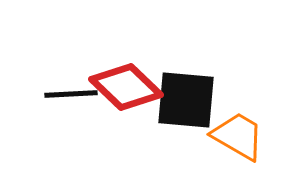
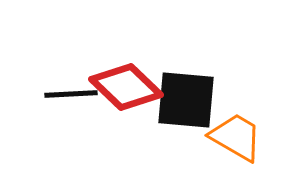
orange trapezoid: moved 2 px left, 1 px down
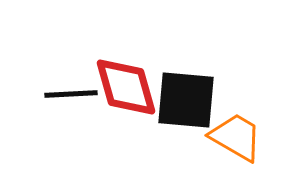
red diamond: rotated 30 degrees clockwise
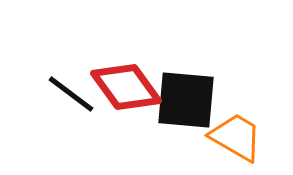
red diamond: rotated 20 degrees counterclockwise
black line: rotated 40 degrees clockwise
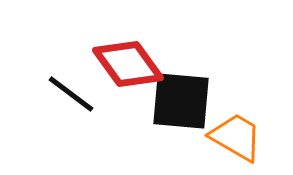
red diamond: moved 2 px right, 23 px up
black square: moved 5 px left, 1 px down
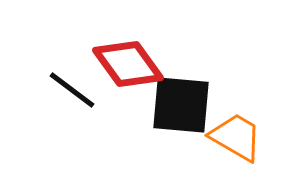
black line: moved 1 px right, 4 px up
black square: moved 4 px down
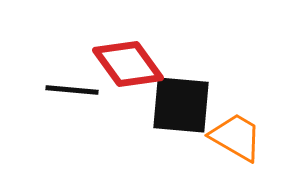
black line: rotated 32 degrees counterclockwise
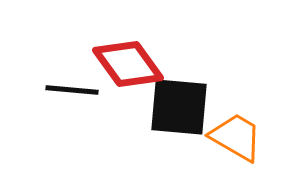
black square: moved 2 px left, 2 px down
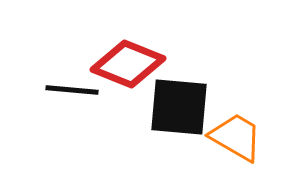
red diamond: rotated 32 degrees counterclockwise
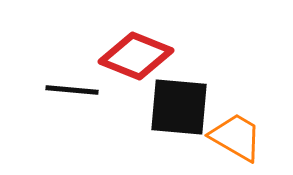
red diamond: moved 8 px right, 8 px up
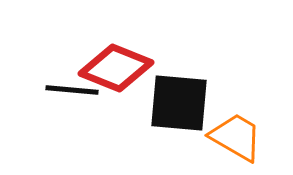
red diamond: moved 20 px left, 12 px down
black square: moved 4 px up
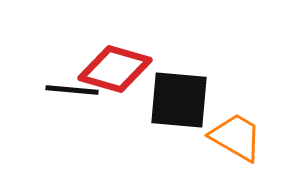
red diamond: moved 1 px left, 1 px down; rotated 6 degrees counterclockwise
black square: moved 3 px up
